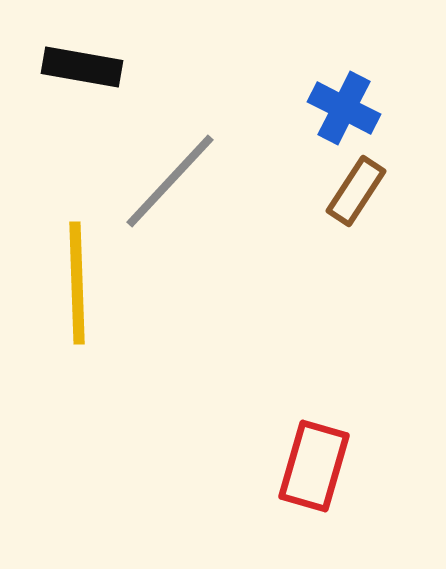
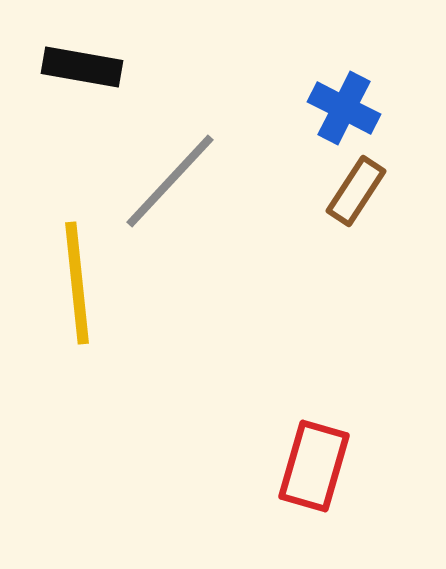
yellow line: rotated 4 degrees counterclockwise
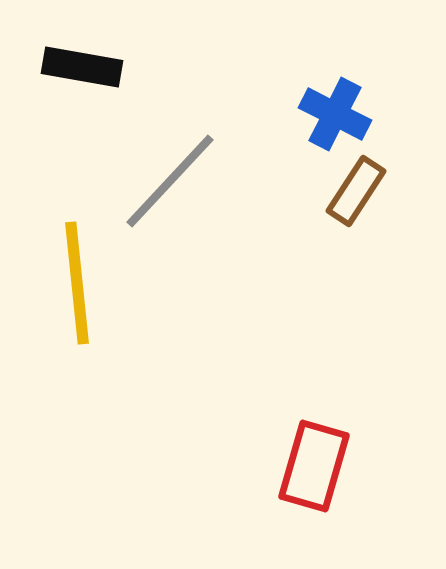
blue cross: moved 9 px left, 6 px down
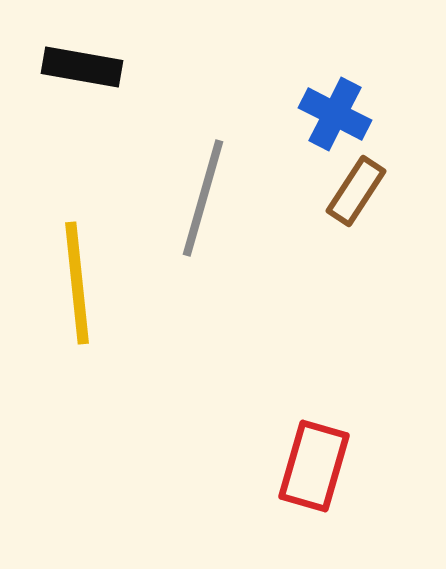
gray line: moved 33 px right, 17 px down; rotated 27 degrees counterclockwise
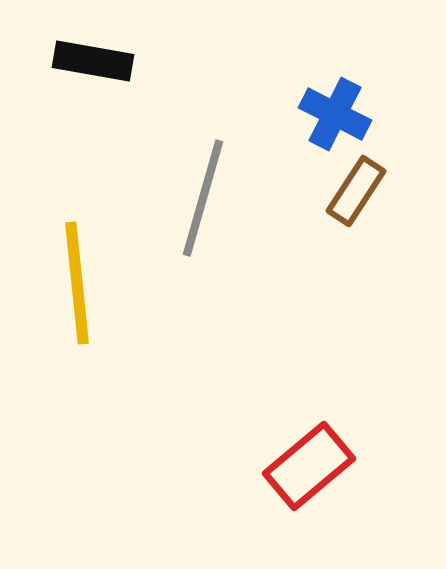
black rectangle: moved 11 px right, 6 px up
red rectangle: moved 5 px left; rotated 34 degrees clockwise
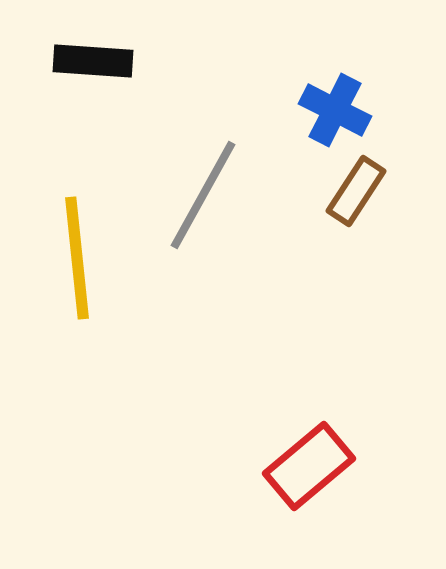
black rectangle: rotated 6 degrees counterclockwise
blue cross: moved 4 px up
gray line: moved 3 px up; rotated 13 degrees clockwise
yellow line: moved 25 px up
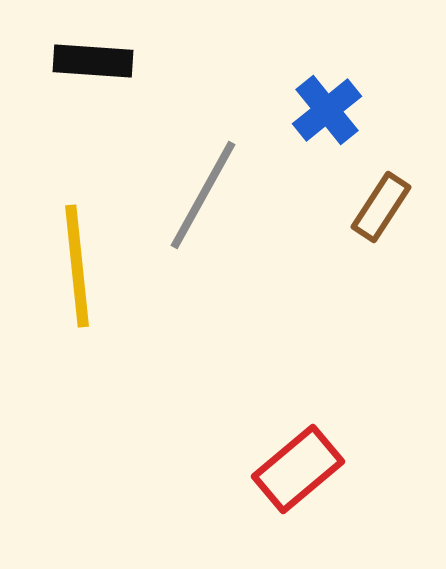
blue cross: moved 8 px left; rotated 24 degrees clockwise
brown rectangle: moved 25 px right, 16 px down
yellow line: moved 8 px down
red rectangle: moved 11 px left, 3 px down
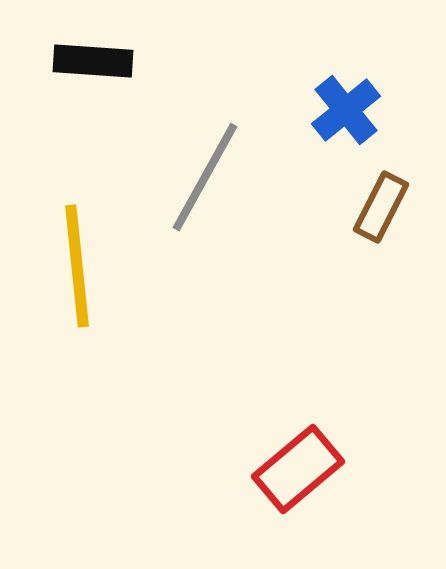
blue cross: moved 19 px right
gray line: moved 2 px right, 18 px up
brown rectangle: rotated 6 degrees counterclockwise
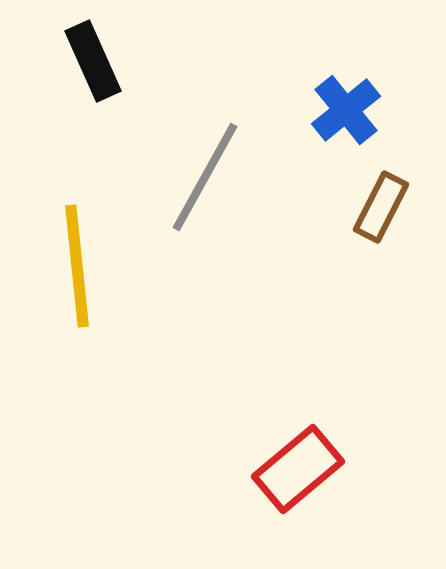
black rectangle: rotated 62 degrees clockwise
